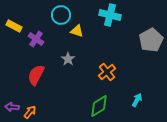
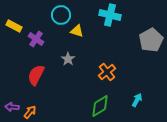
green diamond: moved 1 px right
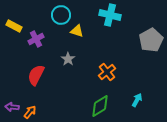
purple cross: rotated 28 degrees clockwise
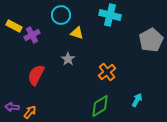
yellow triangle: moved 2 px down
purple cross: moved 4 px left, 4 px up
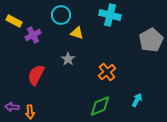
yellow rectangle: moved 5 px up
purple cross: moved 1 px right
green diamond: rotated 10 degrees clockwise
orange arrow: rotated 136 degrees clockwise
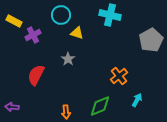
orange cross: moved 12 px right, 4 px down
orange arrow: moved 36 px right
